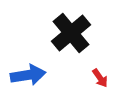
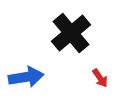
blue arrow: moved 2 px left, 2 px down
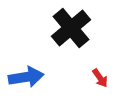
black cross: moved 5 px up
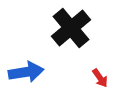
blue arrow: moved 5 px up
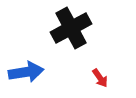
black cross: rotated 12 degrees clockwise
